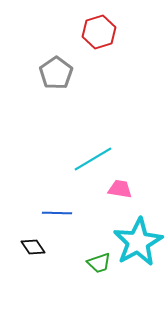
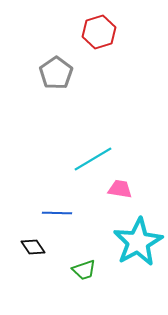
green trapezoid: moved 15 px left, 7 px down
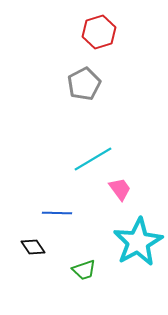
gray pentagon: moved 28 px right, 11 px down; rotated 8 degrees clockwise
pink trapezoid: rotated 45 degrees clockwise
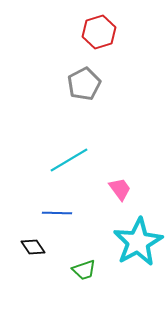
cyan line: moved 24 px left, 1 px down
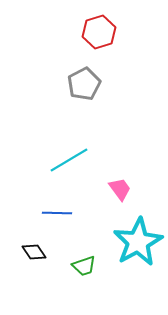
black diamond: moved 1 px right, 5 px down
green trapezoid: moved 4 px up
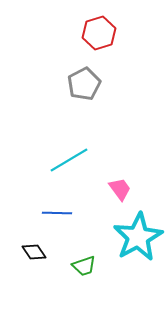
red hexagon: moved 1 px down
cyan star: moved 5 px up
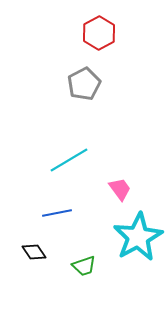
red hexagon: rotated 12 degrees counterclockwise
blue line: rotated 12 degrees counterclockwise
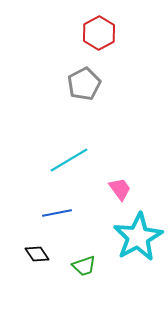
black diamond: moved 3 px right, 2 px down
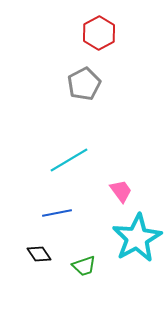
pink trapezoid: moved 1 px right, 2 px down
cyan star: moved 1 px left, 1 px down
black diamond: moved 2 px right
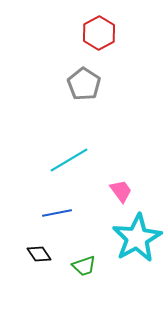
gray pentagon: rotated 12 degrees counterclockwise
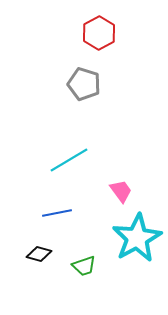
gray pentagon: rotated 16 degrees counterclockwise
black diamond: rotated 40 degrees counterclockwise
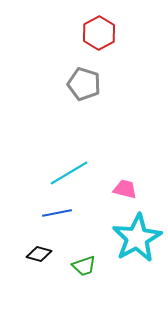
cyan line: moved 13 px down
pink trapezoid: moved 4 px right, 2 px up; rotated 40 degrees counterclockwise
